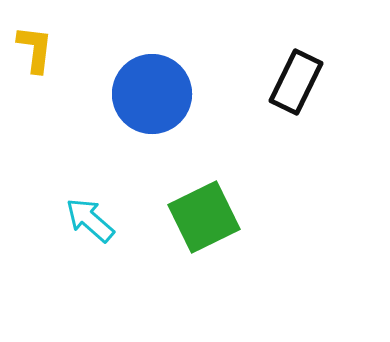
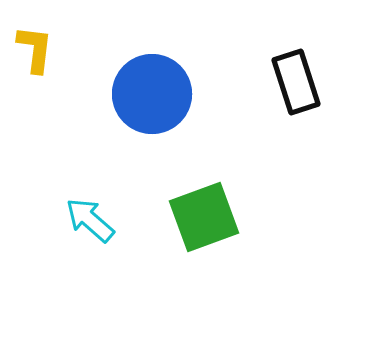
black rectangle: rotated 44 degrees counterclockwise
green square: rotated 6 degrees clockwise
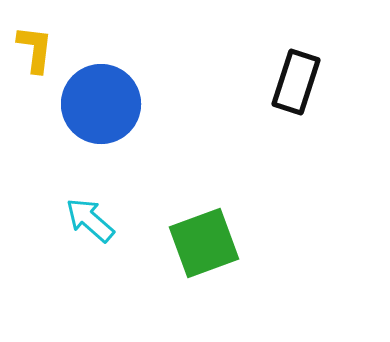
black rectangle: rotated 36 degrees clockwise
blue circle: moved 51 px left, 10 px down
green square: moved 26 px down
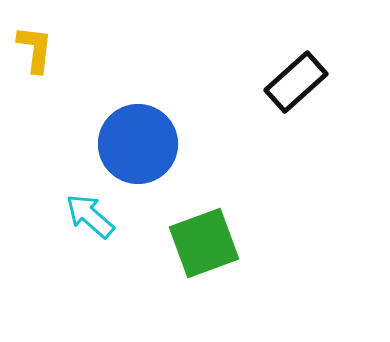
black rectangle: rotated 30 degrees clockwise
blue circle: moved 37 px right, 40 px down
cyan arrow: moved 4 px up
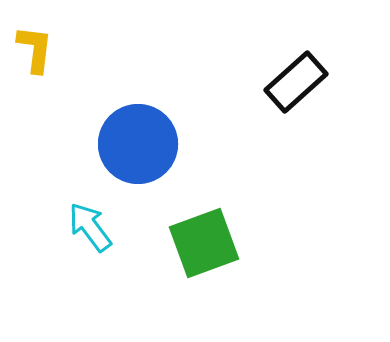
cyan arrow: moved 11 px down; rotated 12 degrees clockwise
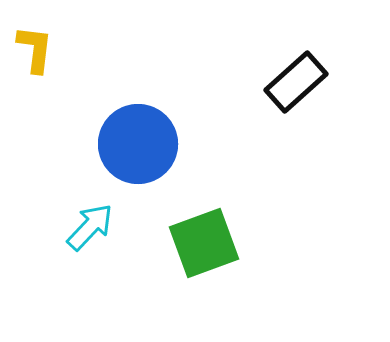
cyan arrow: rotated 80 degrees clockwise
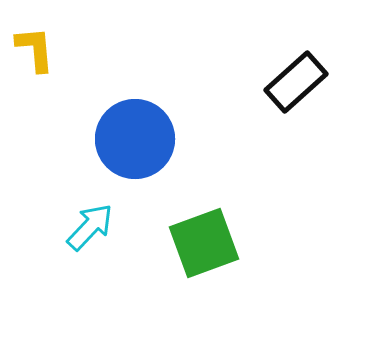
yellow L-shape: rotated 12 degrees counterclockwise
blue circle: moved 3 px left, 5 px up
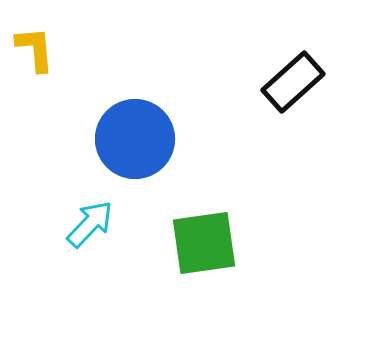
black rectangle: moved 3 px left
cyan arrow: moved 3 px up
green square: rotated 12 degrees clockwise
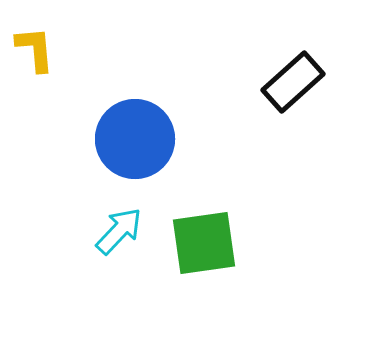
cyan arrow: moved 29 px right, 7 px down
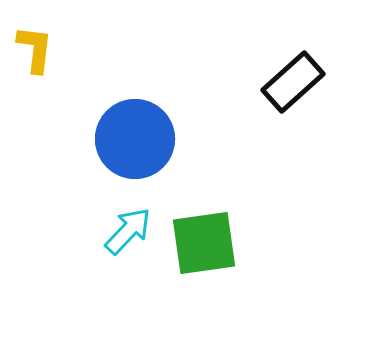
yellow L-shape: rotated 12 degrees clockwise
cyan arrow: moved 9 px right
